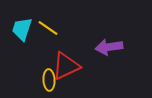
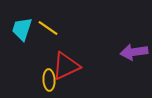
purple arrow: moved 25 px right, 5 px down
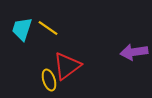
red triangle: moved 1 px right; rotated 12 degrees counterclockwise
yellow ellipse: rotated 15 degrees counterclockwise
